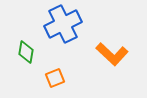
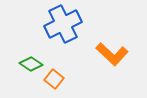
green diamond: moved 5 px right, 12 px down; rotated 65 degrees counterclockwise
orange square: moved 1 px left, 1 px down; rotated 30 degrees counterclockwise
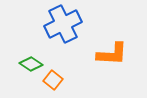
orange L-shape: rotated 40 degrees counterclockwise
orange square: moved 1 px left, 1 px down
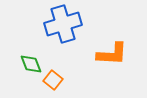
blue cross: rotated 9 degrees clockwise
green diamond: rotated 35 degrees clockwise
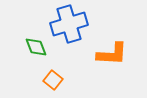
blue cross: moved 6 px right
green diamond: moved 5 px right, 17 px up
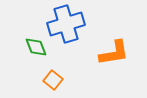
blue cross: moved 3 px left
orange L-shape: moved 2 px right, 1 px up; rotated 12 degrees counterclockwise
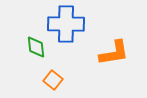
blue cross: rotated 18 degrees clockwise
green diamond: rotated 15 degrees clockwise
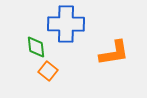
orange square: moved 5 px left, 9 px up
